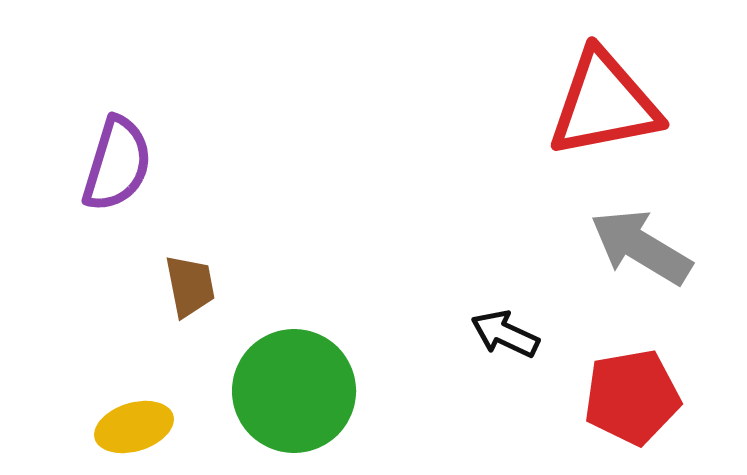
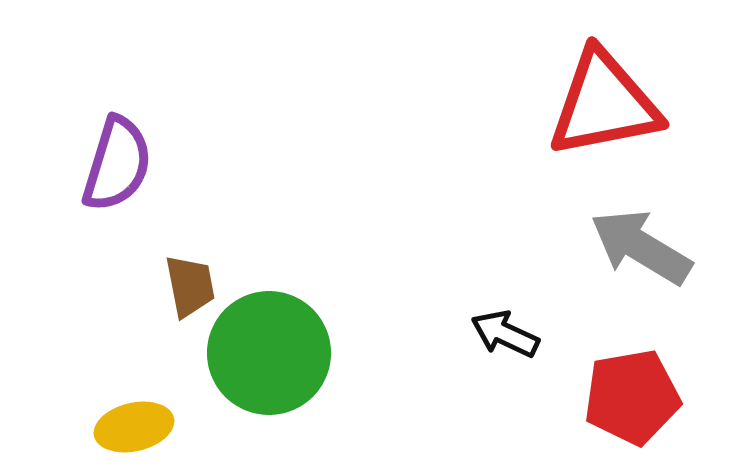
green circle: moved 25 px left, 38 px up
yellow ellipse: rotated 4 degrees clockwise
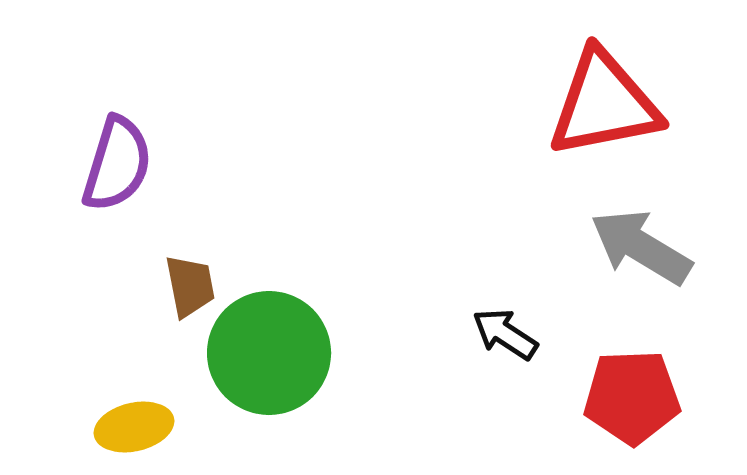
black arrow: rotated 8 degrees clockwise
red pentagon: rotated 8 degrees clockwise
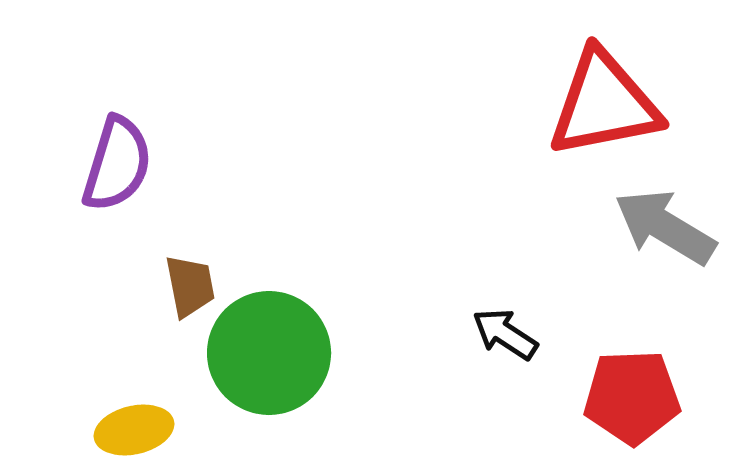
gray arrow: moved 24 px right, 20 px up
yellow ellipse: moved 3 px down
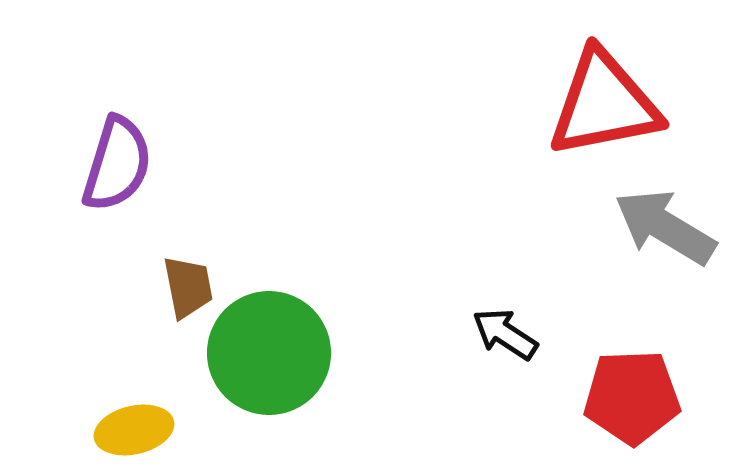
brown trapezoid: moved 2 px left, 1 px down
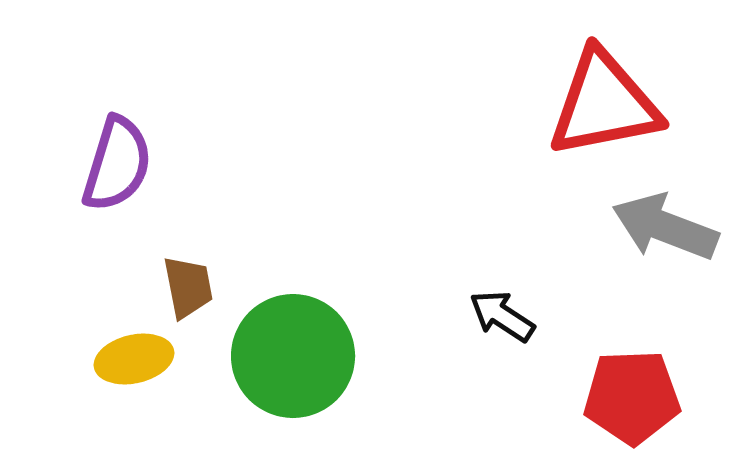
gray arrow: rotated 10 degrees counterclockwise
black arrow: moved 3 px left, 18 px up
green circle: moved 24 px right, 3 px down
yellow ellipse: moved 71 px up
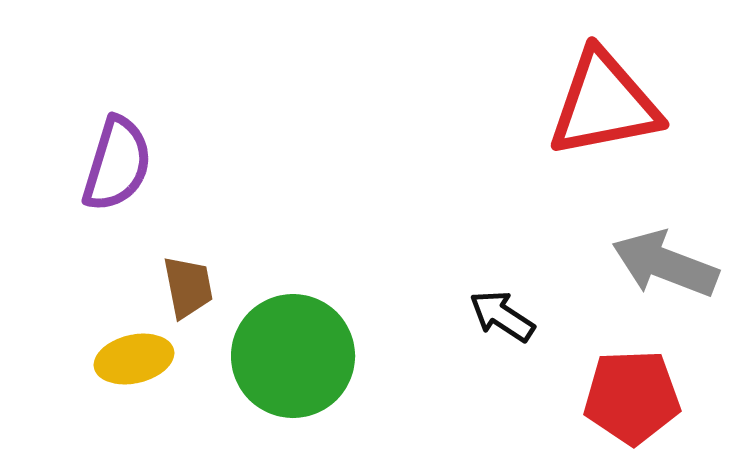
gray arrow: moved 37 px down
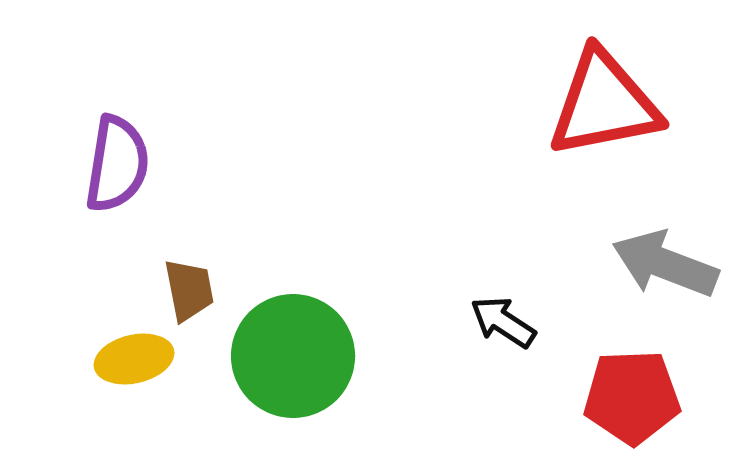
purple semicircle: rotated 8 degrees counterclockwise
brown trapezoid: moved 1 px right, 3 px down
black arrow: moved 1 px right, 6 px down
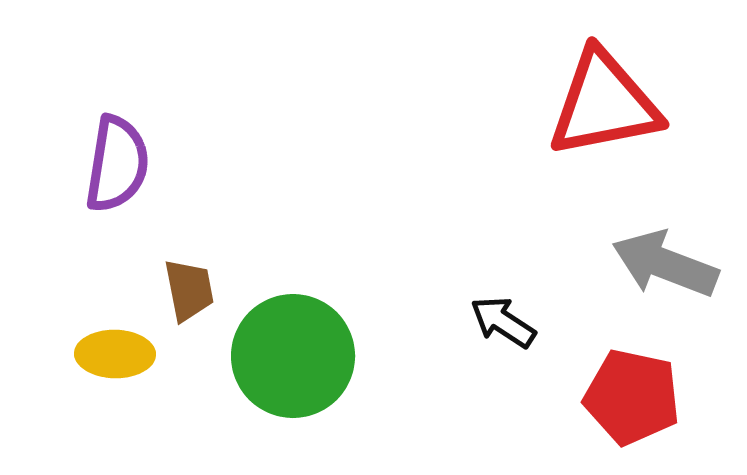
yellow ellipse: moved 19 px left, 5 px up; rotated 14 degrees clockwise
red pentagon: rotated 14 degrees clockwise
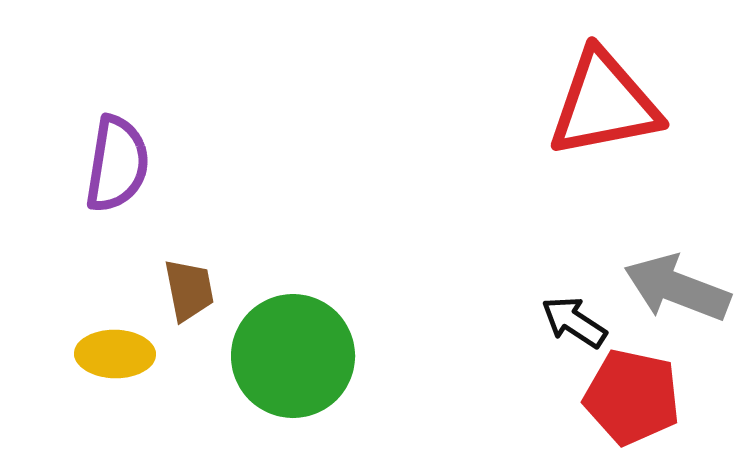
gray arrow: moved 12 px right, 24 px down
black arrow: moved 71 px right
